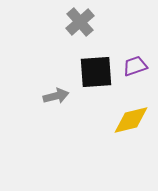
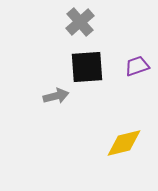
purple trapezoid: moved 2 px right
black square: moved 9 px left, 5 px up
yellow diamond: moved 7 px left, 23 px down
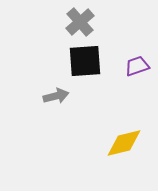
black square: moved 2 px left, 6 px up
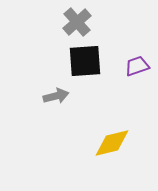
gray cross: moved 3 px left
yellow diamond: moved 12 px left
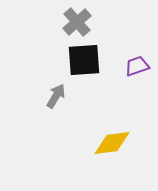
black square: moved 1 px left, 1 px up
gray arrow: rotated 45 degrees counterclockwise
yellow diamond: rotated 6 degrees clockwise
